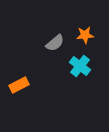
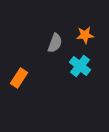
gray semicircle: rotated 30 degrees counterclockwise
orange rectangle: moved 7 px up; rotated 30 degrees counterclockwise
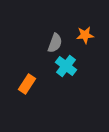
cyan cross: moved 14 px left
orange rectangle: moved 8 px right, 6 px down
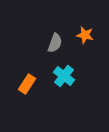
orange star: rotated 18 degrees clockwise
cyan cross: moved 2 px left, 10 px down
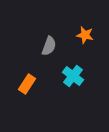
gray semicircle: moved 6 px left, 3 px down
cyan cross: moved 9 px right
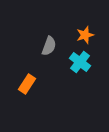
orange star: rotated 30 degrees counterclockwise
cyan cross: moved 7 px right, 14 px up
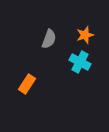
gray semicircle: moved 7 px up
cyan cross: rotated 10 degrees counterclockwise
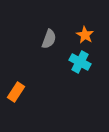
orange star: rotated 24 degrees counterclockwise
orange rectangle: moved 11 px left, 8 px down
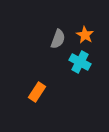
gray semicircle: moved 9 px right
orange rectangle: moved 21 px right
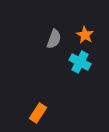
gray semicircle: moved 4 px left
orange rectangle: moved 1 px right, 21 px down
